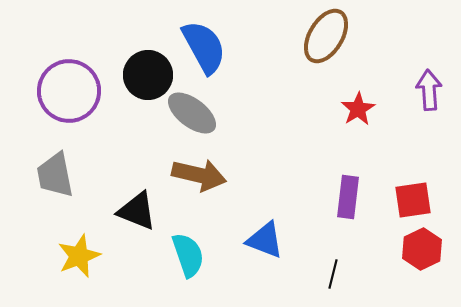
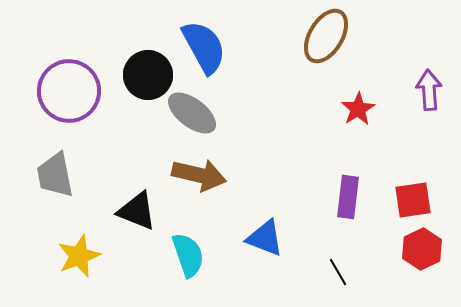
blue triangle: moved 2 px up
black line: moved 5 px right, 2 px up; rotated 44 degrees counterclockwise
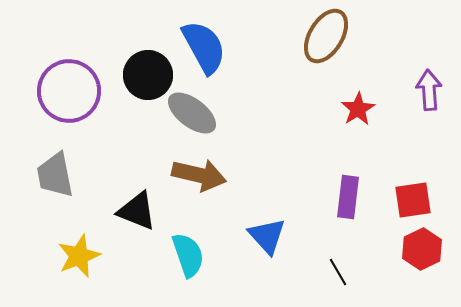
blue triangle: moved 2 px right, 2 px up; rotated 27 degrees clockwise
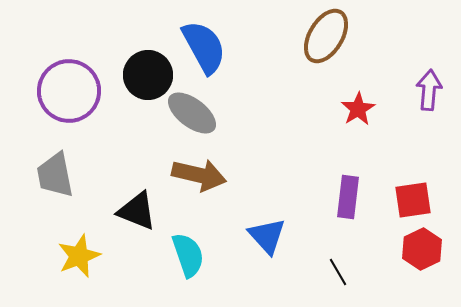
purple arrow: rotated 9 degrees clockwise
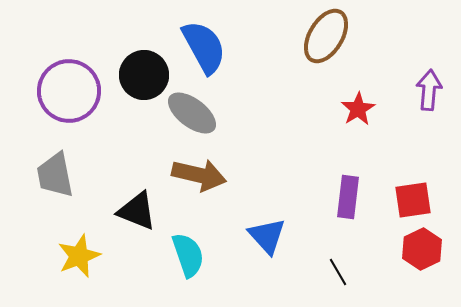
black circle: moved 4 px left
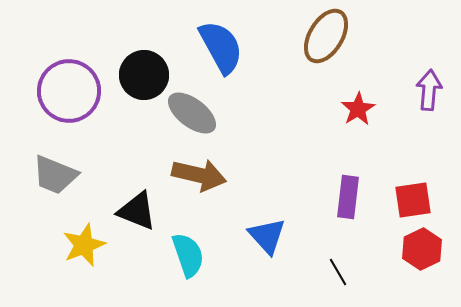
blue semicircle: moved 17 px right
gray trapezoid: rotated 57 degrees counterclockwise
yellow star: moved 5 px right, 11 px up
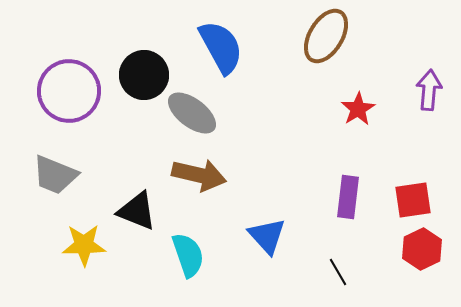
yellow star: rotated 21 degrees clockwise
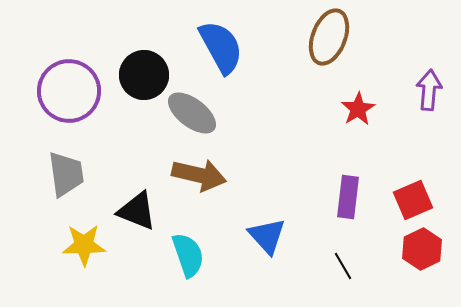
brown ellipse: moved 3 px right, 1 px down; rotated 10 degrees counterclockwise
gray trapezoid: moved 11 px right, 1 px up; rotated 120 degrees counterclockwise
red square: rotated 15 degrees counterclockwise
black line: moved 5 px right, 6 px up
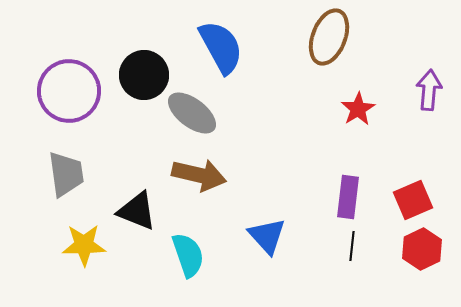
black line: moved 9 px right, 20 px up; rotated 36 degrees clockwise
